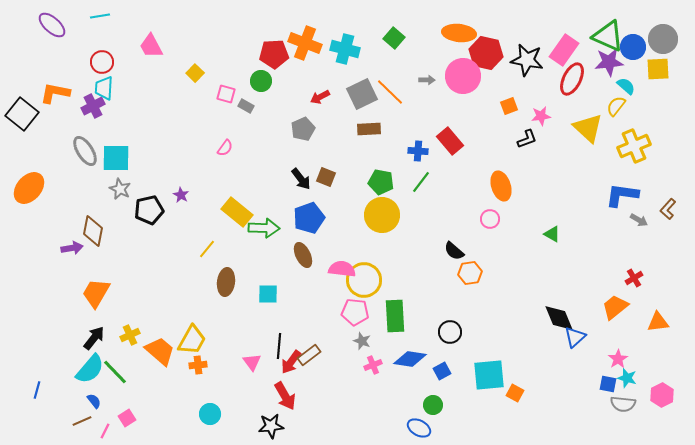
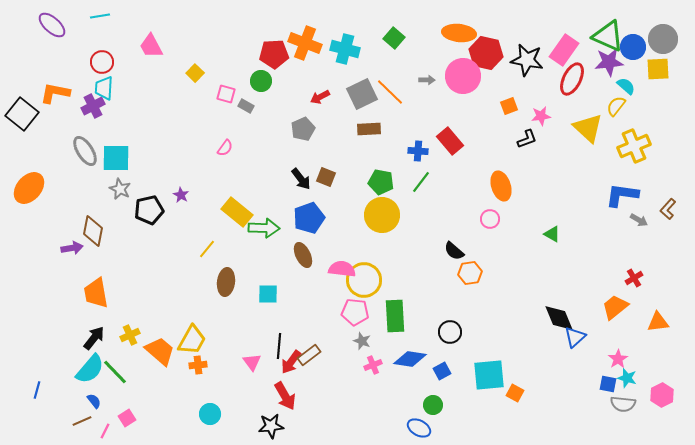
orange trapezoid at (96, 293): rotated 40 degrees counterclockwise
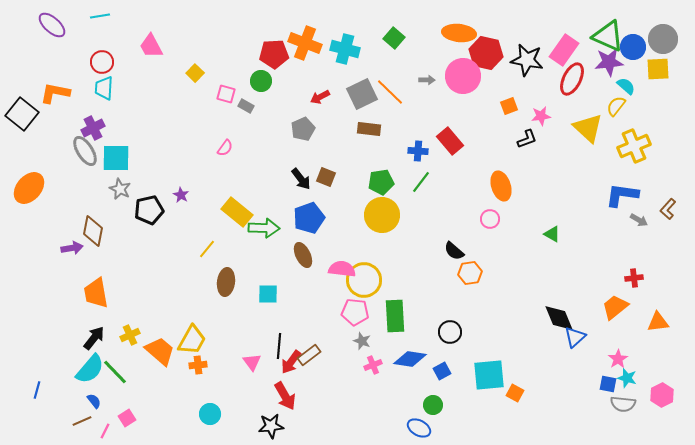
purple cross at (93, 106): moved 22 px down
brown rectangle at (369, 129): rotated 10 degrees clockwise
green pentagon at (381, 182): rotated 20 degrees counterclockwise
red cross at (634, 278): rotated 24 degrees clockwise
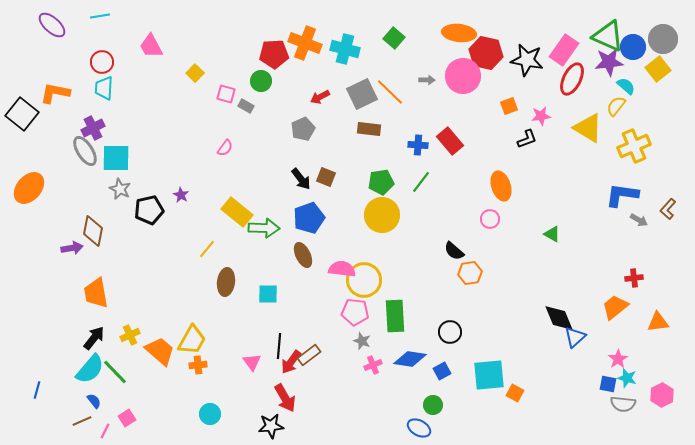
yellow square at (658, 69): rotated 35 degrees counterclockwise
yellow triangle at (588, 128): rotated 12 degrees counterclockwise
blue cross at (418, 151): moved 6 px up
red arrow at (285, 396): moved 2 px down
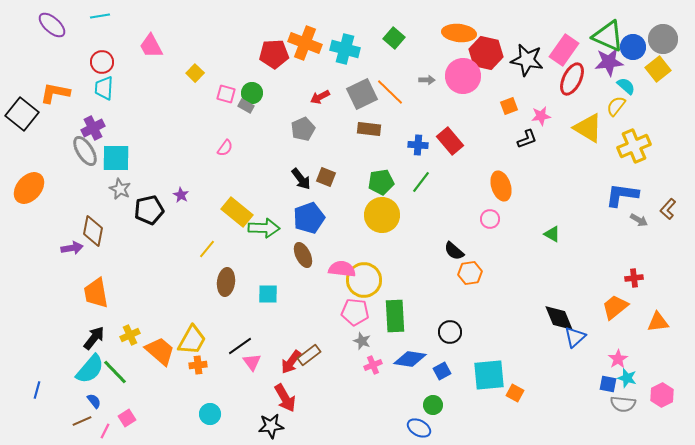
green circle at (261, 81): moved 9 px left, 12 px down
black line at (279, 346): moved 39 px left; rotated 50 degrees clockwise
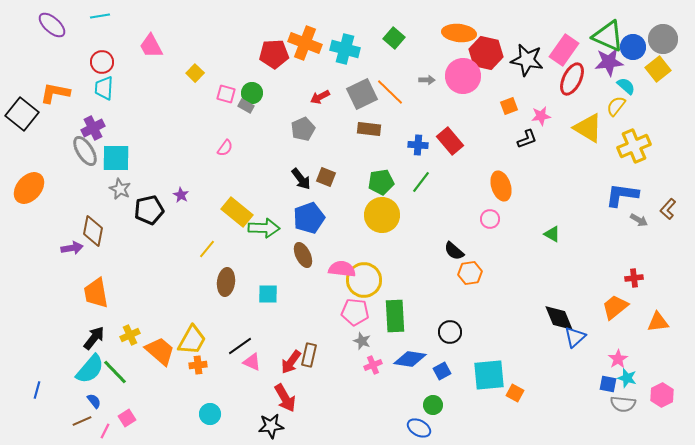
brown rectangle at (309, 355): rotated 40 degrees counterclockwise
pink triangle at (252, 362): rotated 30 degrees counterclockwise
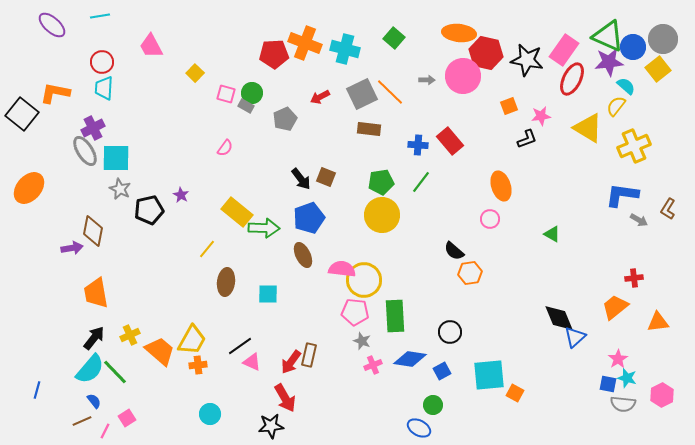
gray pentagon at (303, 129): moved 18 px left, 10 px up
brown L-shape at (668, 209): rotated 10 degrees counterclockwise
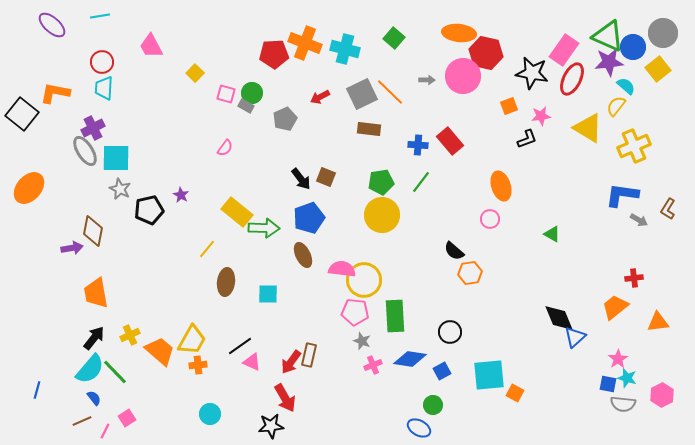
gray circle at (663, 39): moved 6 px up
black star at (527, 60): moved 5 px right, 13 px down
blue semicircle at (94, 401): moved 3 px up
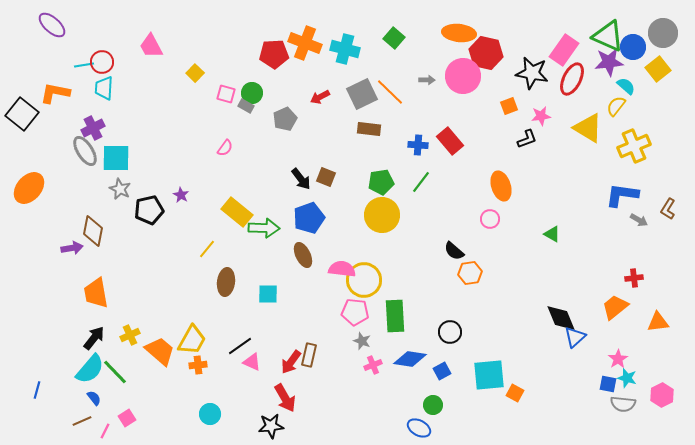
cyan line at (100, 16): moved 16 px left, 49 px down
black diamond at (559, 318): moved 2 px right
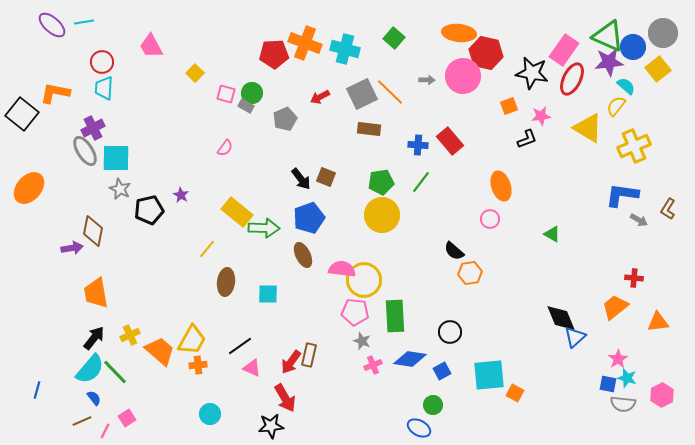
cyan line at (84, 65): moved 43 px up
red cross at (634, 278): rotated 12 degrees clockwise
pink triangle at (252, 362): moved 6 px down
